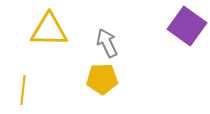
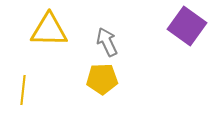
gray arrow: moved 1 px up
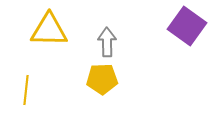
gray arrow: rotated 24 degrees clockwise
yellow line: moved 3 px right
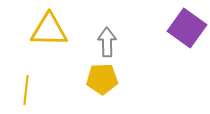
purple square: moved 2 px down
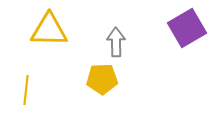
purple square: rotated 24 degrees clockwise
gray arrow: moved 9 px right
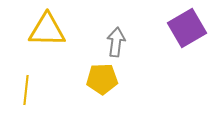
yellow triangle: moved 2 px left
gray arrow: rotated 8 degrees clockwise
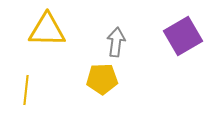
purple square: moved 4 px left, 8 px down
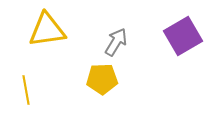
yellow triangle: rotated 9 degrees counterclockwise
gray arrow: rotated 24 degrees clockwise
yellow line: rotated 16 degrees counterclockwise
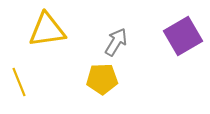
yellow line: moved 7 px left, 8 px up; rotated 12 degrees counterclockwise
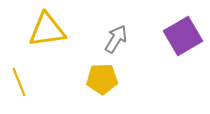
gray arrow: moved 3 px up
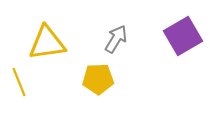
yellow triangle: moved 13 px down
yellow pentagon: moved 4 px left
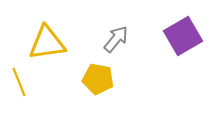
gray arrow: rotated 8 degrees clockwise
yellow pentagon: rotated 12 degrees clockwise
